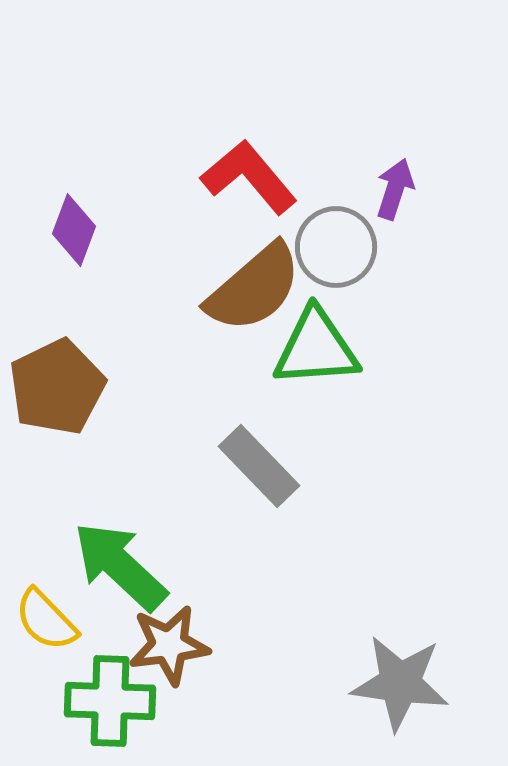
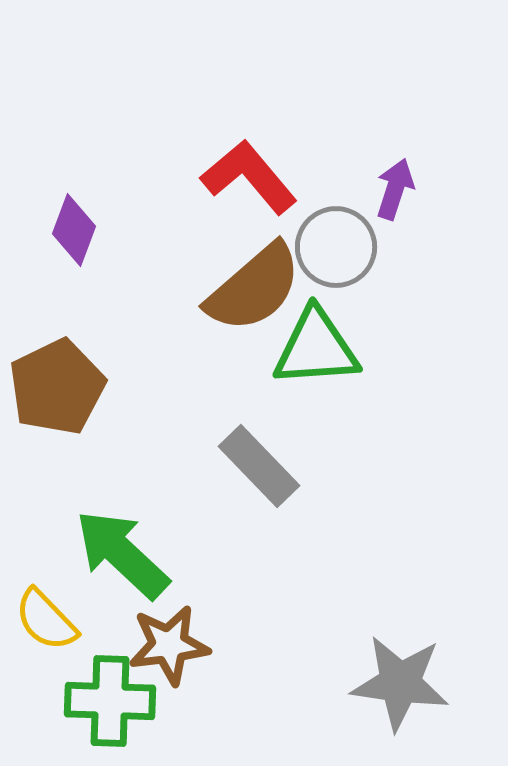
green arrow: moved 2 px right, 12 px up
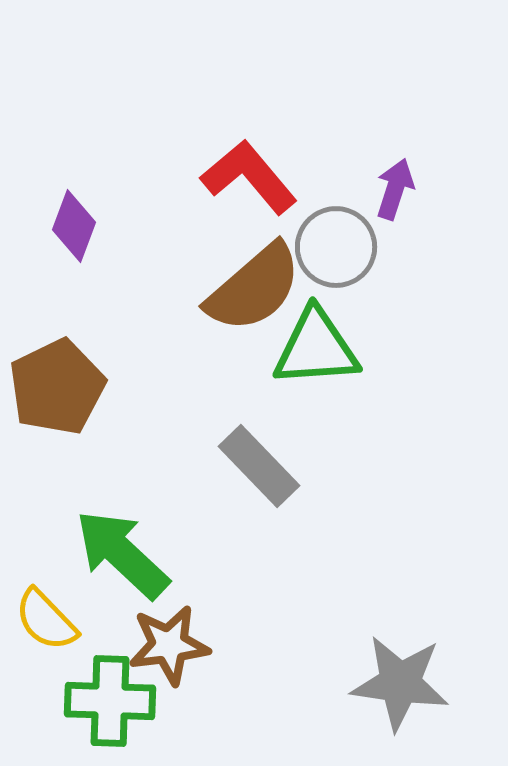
purple diamond: moved 4 px up
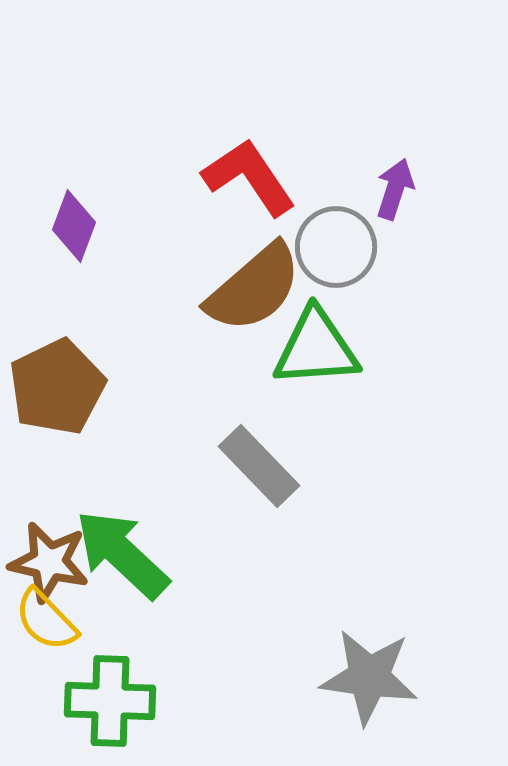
red L-shape: rotated 6 degrees clockwise
brown star: moved 120 px left, 83 px up; rotated 20 degrees clockwise
gray star: moved 31 px left, 6 px up
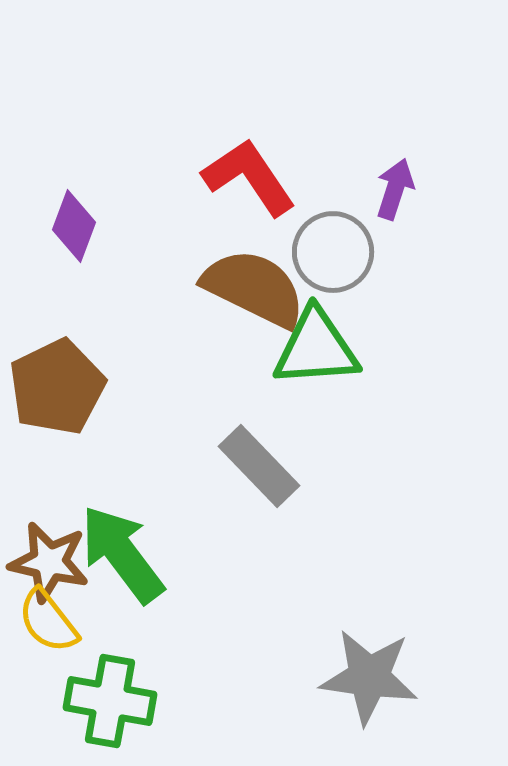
gray circle: moved 3 px left, 5 px down
brown semicircle: rotated 113 degrees counterclockwise
green arrow: rotated 10 degrees clockwise
yellow semicircle: moved 2 px right, 1 px down; rotated 6 degrees clockwise
green cross: rotated 8 degrees clockwise
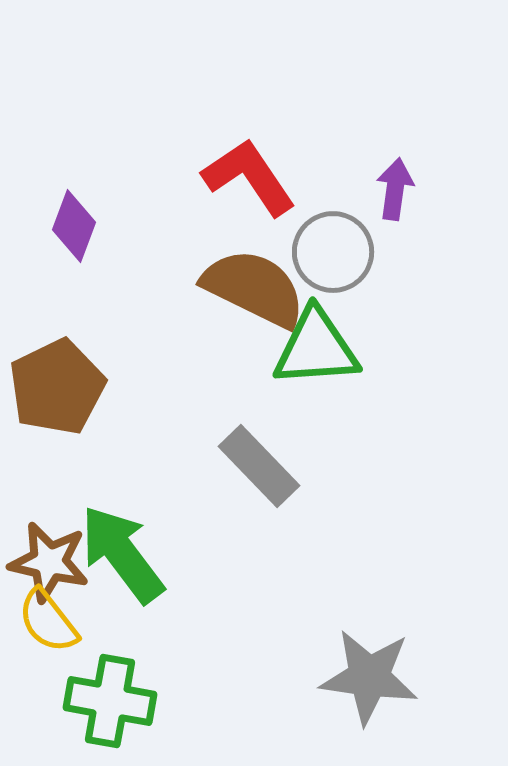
purple arrow: rotated 10 degrees counterclockwise
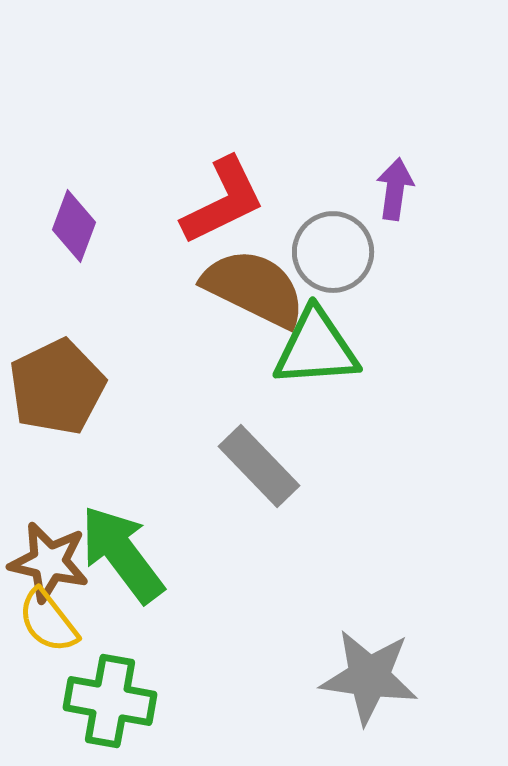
red L-shape: moved 26 px left, 24 px down; rotated 98 degrees clockwise
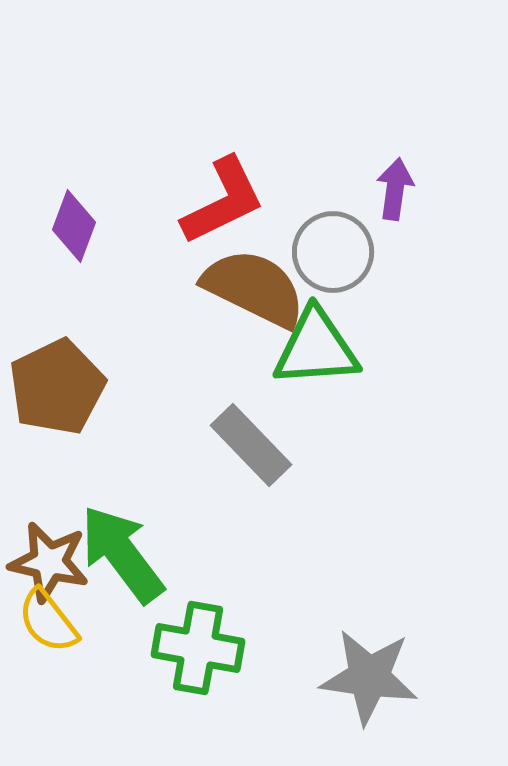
gray rectangle: moved 8 px left, 21 px up
green cross: moved 88 px right, 53 px up
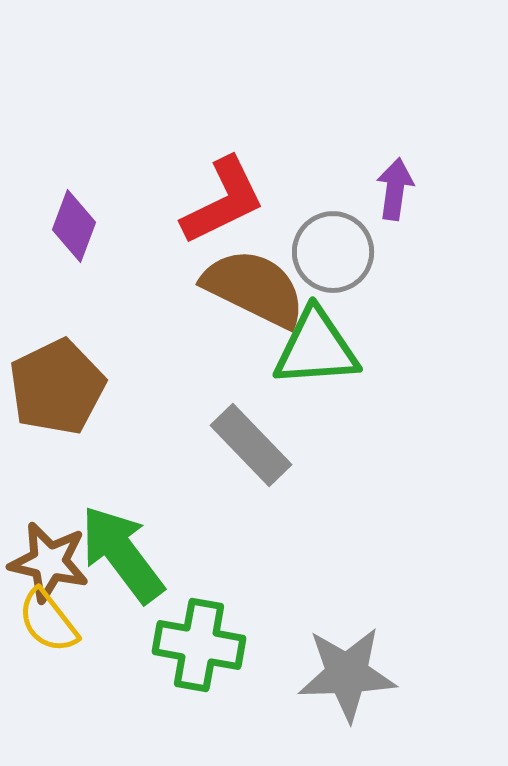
green cross: moved 1 px right, 3 px up
gray star: moved 22 px left, 3 px up; rotated 10 degrees counterclockwise
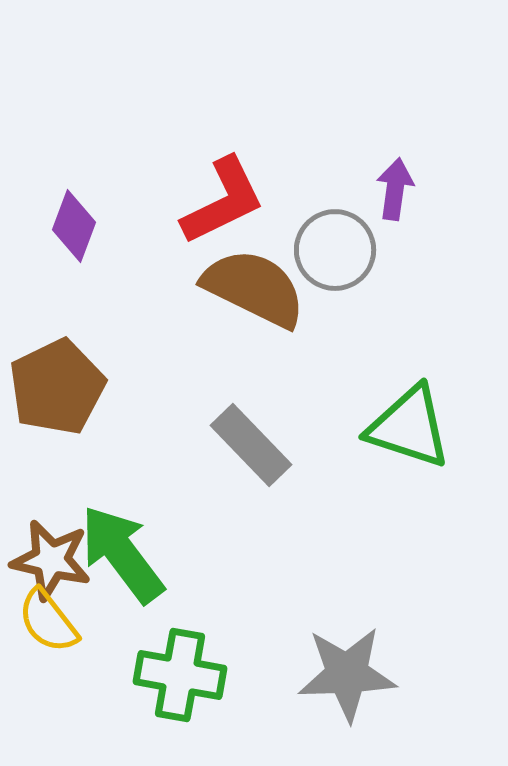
gray circle: moved 2 px right, 2 px up
green triangle: moved 93 px right, 79 px down; rotated 22 degrees clockwise
brown star: moved 2 px right, 2 px up
green cross: moved 19 px left, 30 px down
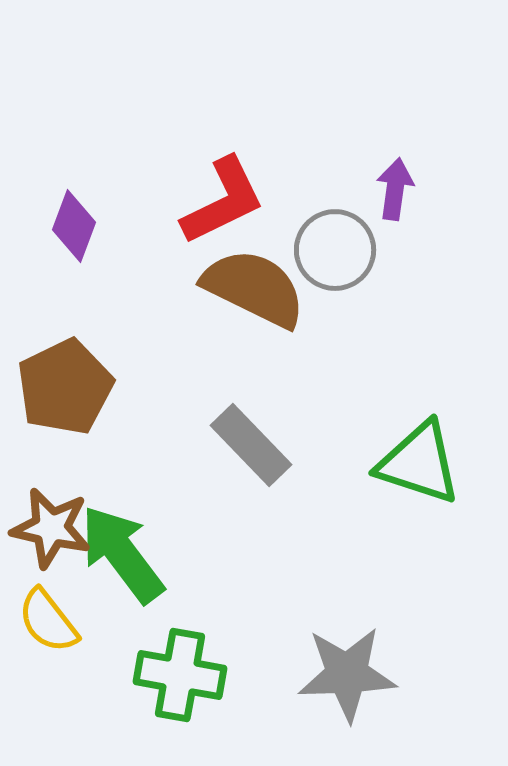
brown pentagon: moved 8 px right
green triangle: moved 10 px right, 36 px down
brown star: moved 32 px up
